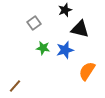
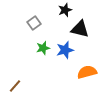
green star: rotated 24 degrees counterclockwise
orange semicircle: moved 1 px down; rotated 42 degrees clockwise
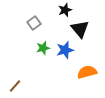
black triangle: rotated 36 degrees clockwise
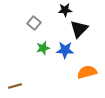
black star: rotated 16 degrees clockwise
gray square: rotated 16 degrees counterclockwise
black triangle: moved 1 px left; rotated 24 degrees clockwise
blue star: rotated 18 degrees clockwise
brown line: rotated 32 degrees clockwise
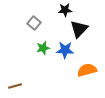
orange semicircle: moved 2 px up
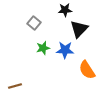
orange semicircle: rotated 108 degrees counterclockwise
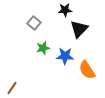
blue star: moved 6 px down
brown line: moved 3 px left, 2 px down; rotated 40 degrees counterclockwise
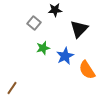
black star: moved 10 px left
blue star: rotated 30 degrees counterclockwise
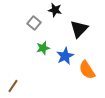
black star: rotated 16 degrees clockwise
brown line: moved 1 px right, 2 px up
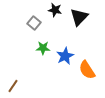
black triangle: moved 12 px up
green star: rotated 16 degrees clockwise
